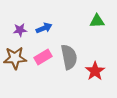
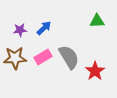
blue arrow: rotated 21 degrees counterclockwise
gray semicircle: rotated 20 degrees counterclockwise
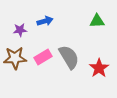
blue arrow: moved 1 px right, 7 px up; rotated 28 degrees clockwise
red star: moved 4 px right, 3 px up
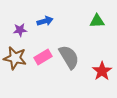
brown star: rotated 15 degrees clockwise
red star: moved 3 px right, 3 px down
